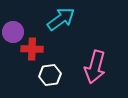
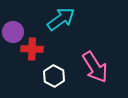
pink arrow: rotated 48 degrees counterclockwise
white hexagon: moved 4 px right, 1 px down; rotated 25 degrees counterclockwise
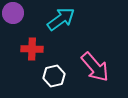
purple circle: moved 19 px up
pink arrow: rotated 8 degrees counterclockwise
white hexagon: rotated 20 degrees clockwise
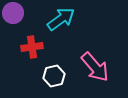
red cross: moved 2 px up; rotated 10 degrees counterclockwise
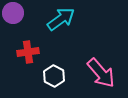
red cross: moved 4 px left, 5 px down
pink arrow: moved 6 px right, 6 px down
white hexagon: rotated 20 degrees counterclockwise
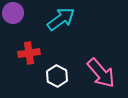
red cross: moved 1 px right, 1 px down
white hexagon: moved 3 px right
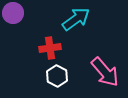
cyan arrow: moved 15 px right
red cross: moved 21 px right, 5 px up
pink arrow: moved 4 px right, 1 px up
